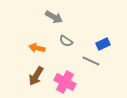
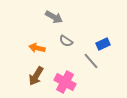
gray line: rotated 24 degrees clockwise
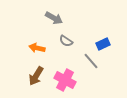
gray arrow: moved 1 px down
pink cross: moved 2 px up
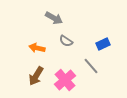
gray line: moved 5 px down
pink cross: rotated 20 degrees clockwise
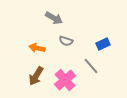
gray semicircle: rotated 16 degrees counterclockwise
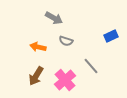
blue rectangle: moved 8 px right, 8 px up
orange arrow: moved 1 px right, 1 px up
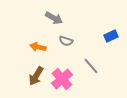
pink cross: moved 3 px left, 1 px up
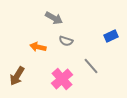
brown arrow: moved 19 px left
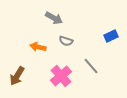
pink cross: moved 1 px left, 3 px up
